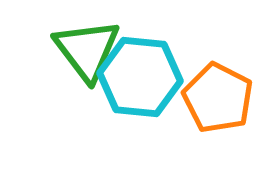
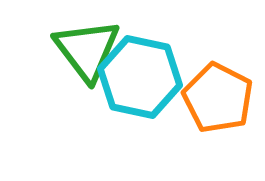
cyan hexagon: rotated 6 degrees clockwise
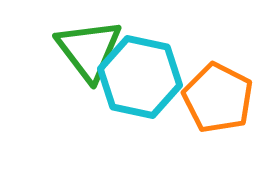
green triangle: moved 2 px right
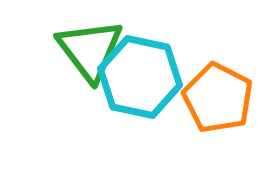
green triangle: moved 1 px right
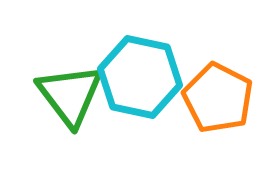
green triangle: moved 20 px left, 45 px down
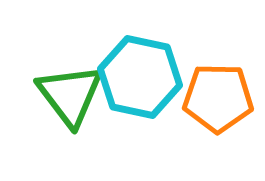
orange pentagon: rotated 26 degrees counterclockwise
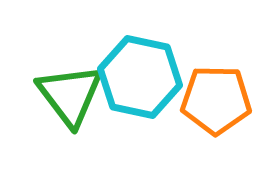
orange pentagon: moved 2 px left, 2 px down
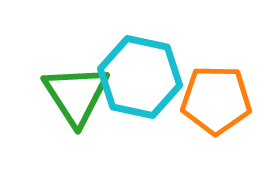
green triangle: moved 6 px right; rotated 4 degrees clockwise
